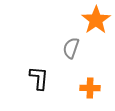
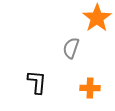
orange star: moved 1 px right, 2 px up
black L-shape: moved 2 px left, 4 px down
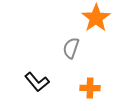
orange star: moved 1 px left
black L-shape: rotated 135 degrees clockwise
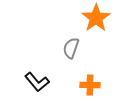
orange cross: moved 3 px up
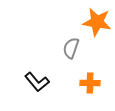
orange star: moved 1 px right, 4 px down; rotated 28 degrees counterclockwise
orange cross: moved 2 px up
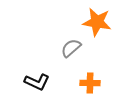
gray semicircle: rotated 30 degrees clockwise
black L-shape: rotated 25 degrees counterclockwise
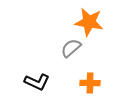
orange star: moved 8 px left
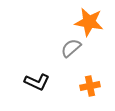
orange cross: moved 3 px down; rotated 12 degrees counterclockwise
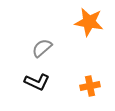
gray semicircle: moved 29 px left
